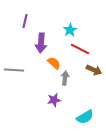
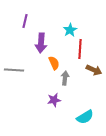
red line: rotated 66 degrees clockwise
orange semicircle: rotated 24 degrees clockwise
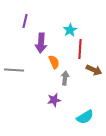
orange semicircle: moved 1 px up
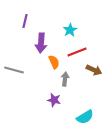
red line: moved 3 px left, 3 px down; rotated 66 degrees clockwise
gray line: rotated 12 degrees clockwise
gray arrow: moved 1 px down
purple star: rotated 24 degrees clockwise
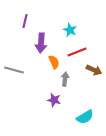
cyan star: rotated 16 degrees counterclockwise
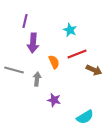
purple arrow: moved 8 px left
red line: moved 2 px down
gray arrow: moved 28 px left
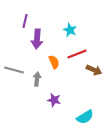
purple arrow: moved 4 px right, 4 px up
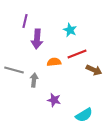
orange semicircle: rotated 72 degrees counterclockwise
gray arrow: moved 3 px left, 1 px down
cyan semicircle: moved 1 px left, 2 px up
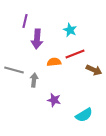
red line: moved 2 px left
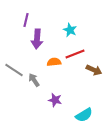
purple line: moved 1 px right, 1 px up
gray line: rotated 18 degrees clockwise
gray arrow: rotated 40 degrees counterclockwise
purple star: moved 1 px right
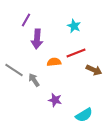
purple line: rotated 16 degrees clockwise
cyan star: moved 4 px right, 4 px up
red line: moved 1 px right, 1 px up
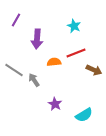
purple line: moved 10 px left
purple star: moved 4 px down; rotated 16 degrees clockwise
